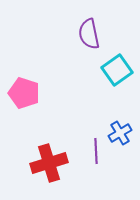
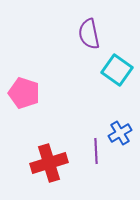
cyan square: rotated 20 degrees counterclockwise
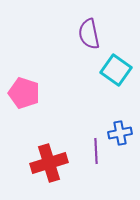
cyan square: moved 1 px left
blue cross: rotated 20 degrees clockwise
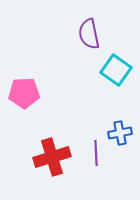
pink pentagon: rotated 20 degrees counterclockwise
purple line: moved 2 px down
red cross: moved 3 px right, 6 px up
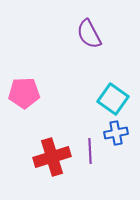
purple semicircle: rotated 16 degrees counterclockwise
cyan square: moved 3 px left, 29 px down
blue cross: moved 4 px left
purple line: moved 6 px left, 2 px up
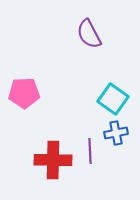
red cross: moved 1 px right, 3 px down; rotated 18 degrees clockwise
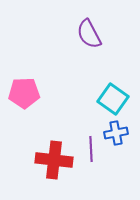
purple line: moved 1 px right, 2 px up
red cross: moved 1 px right; rotated 6 degrees clockwise
